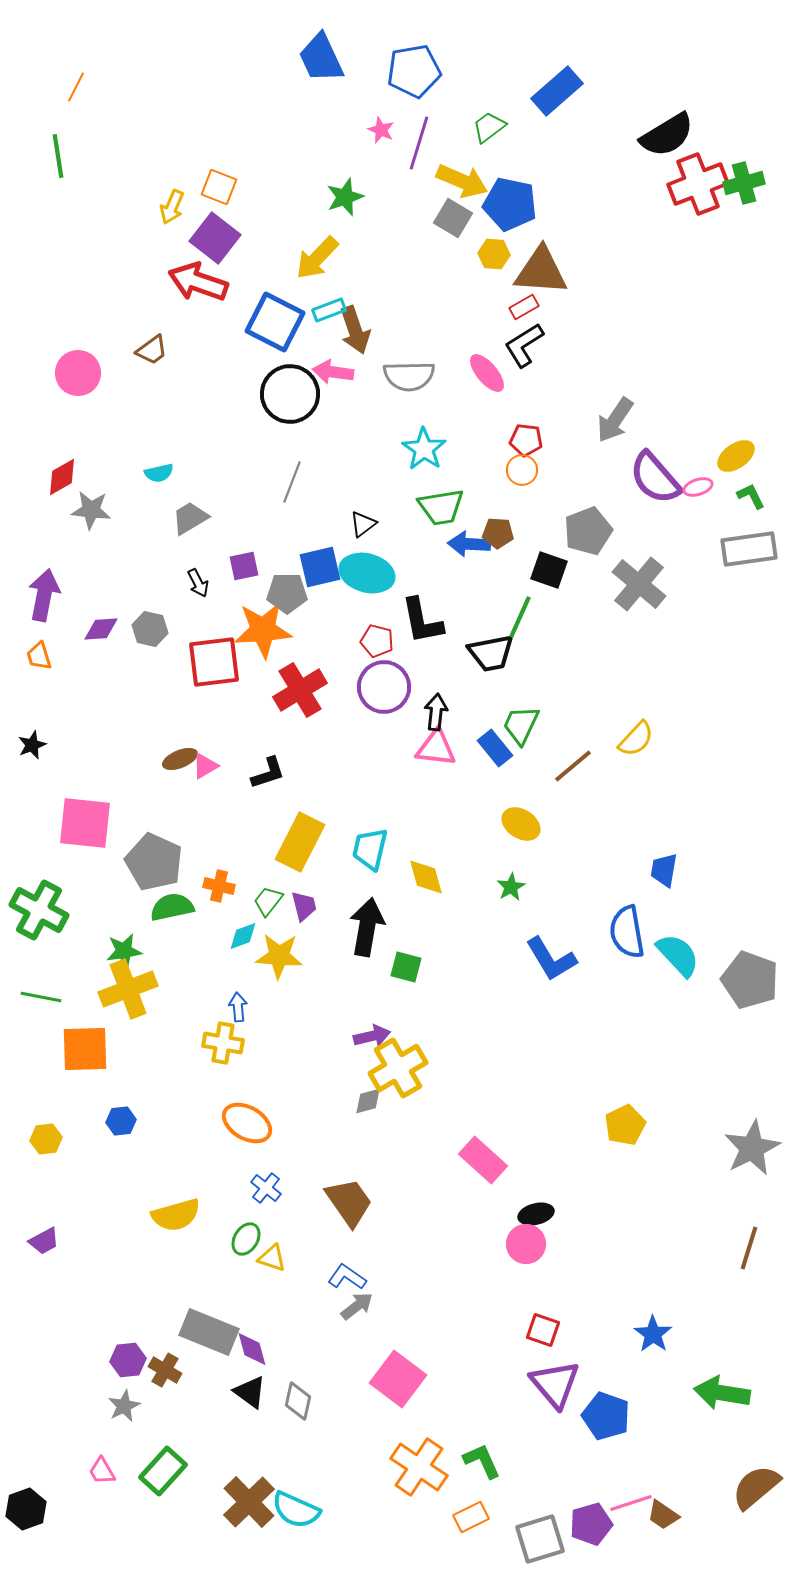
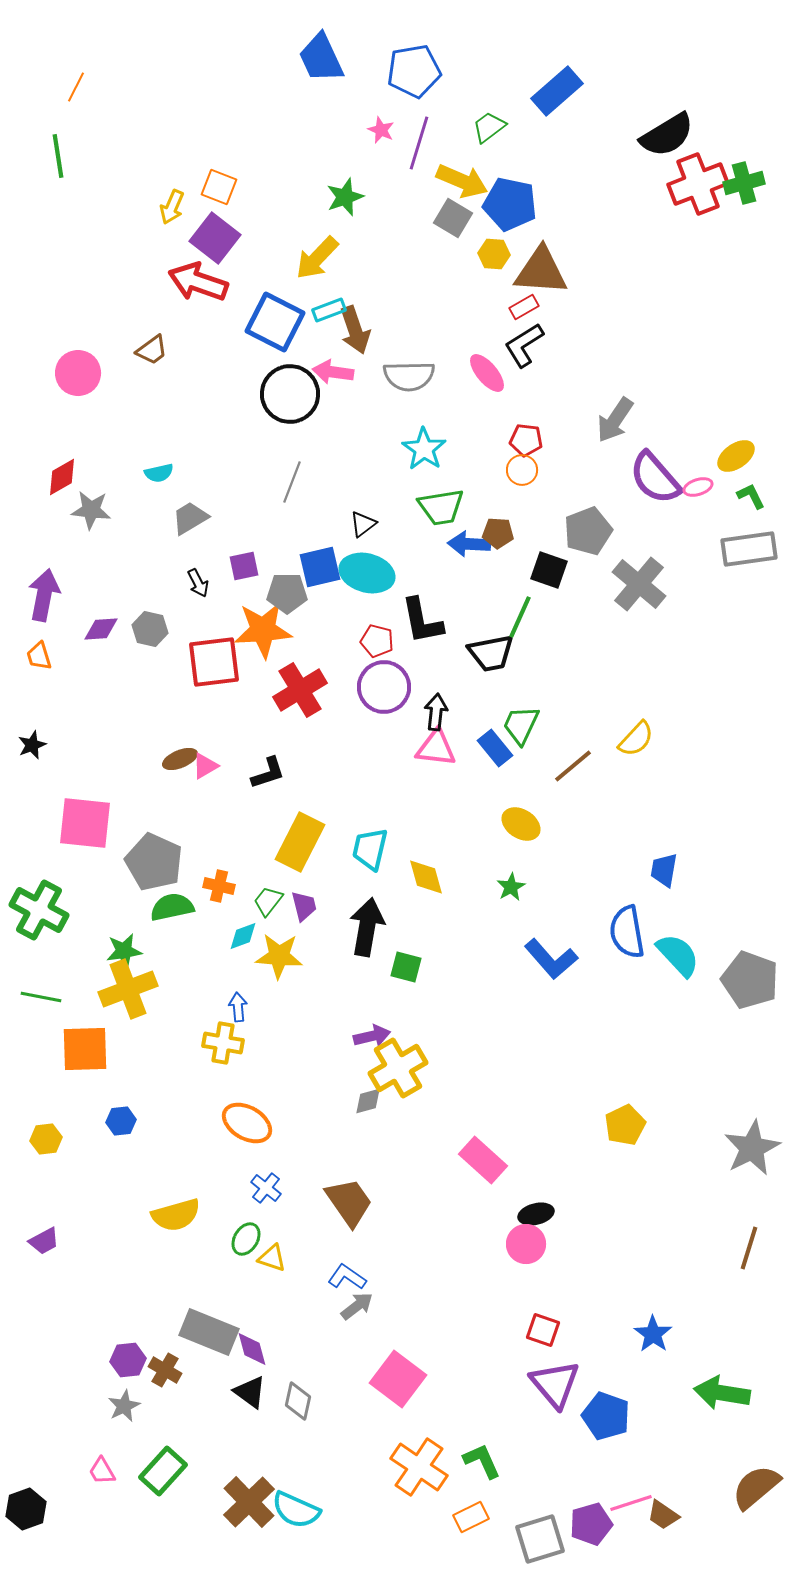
blue L-shape at (551, 959): rotated 10 degrees counterclockwise
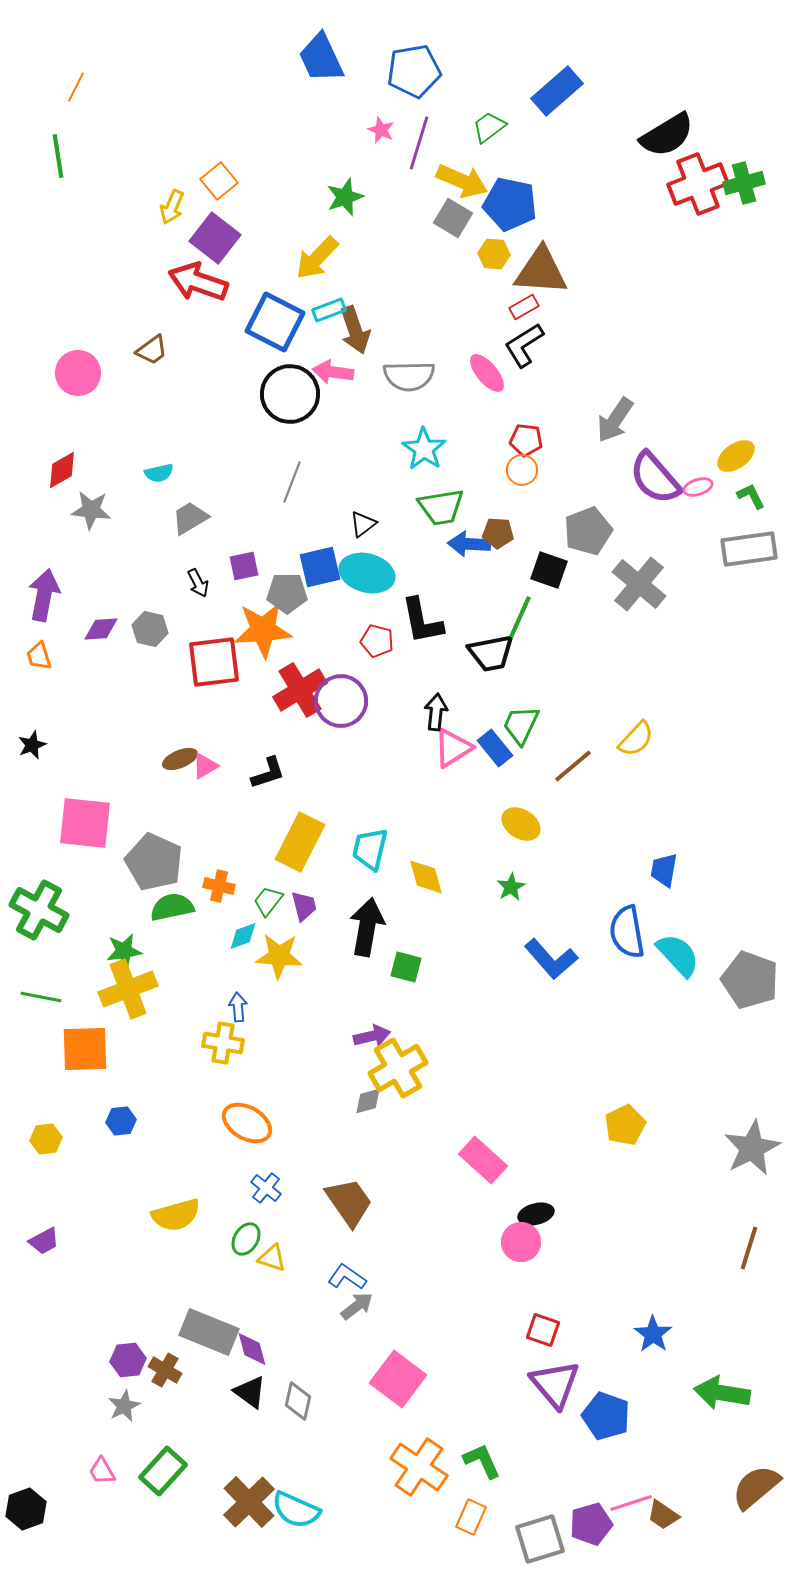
orange square at (219, 187): moved 6 px up; rotated 30 degrees clockwise
red diamond at (62, 477): moved 7 px up
purple circle at (384, 687): moved 43 px left, 14 px down
pink triangle at (436, 748): moved 17 px right; rotated 39 degrees counterclockwise
pink circle at (526, 1244): moved 5 px left, 2 px up
orange rectangle at (471, 1517): rotated 40 degrees counterclockwise
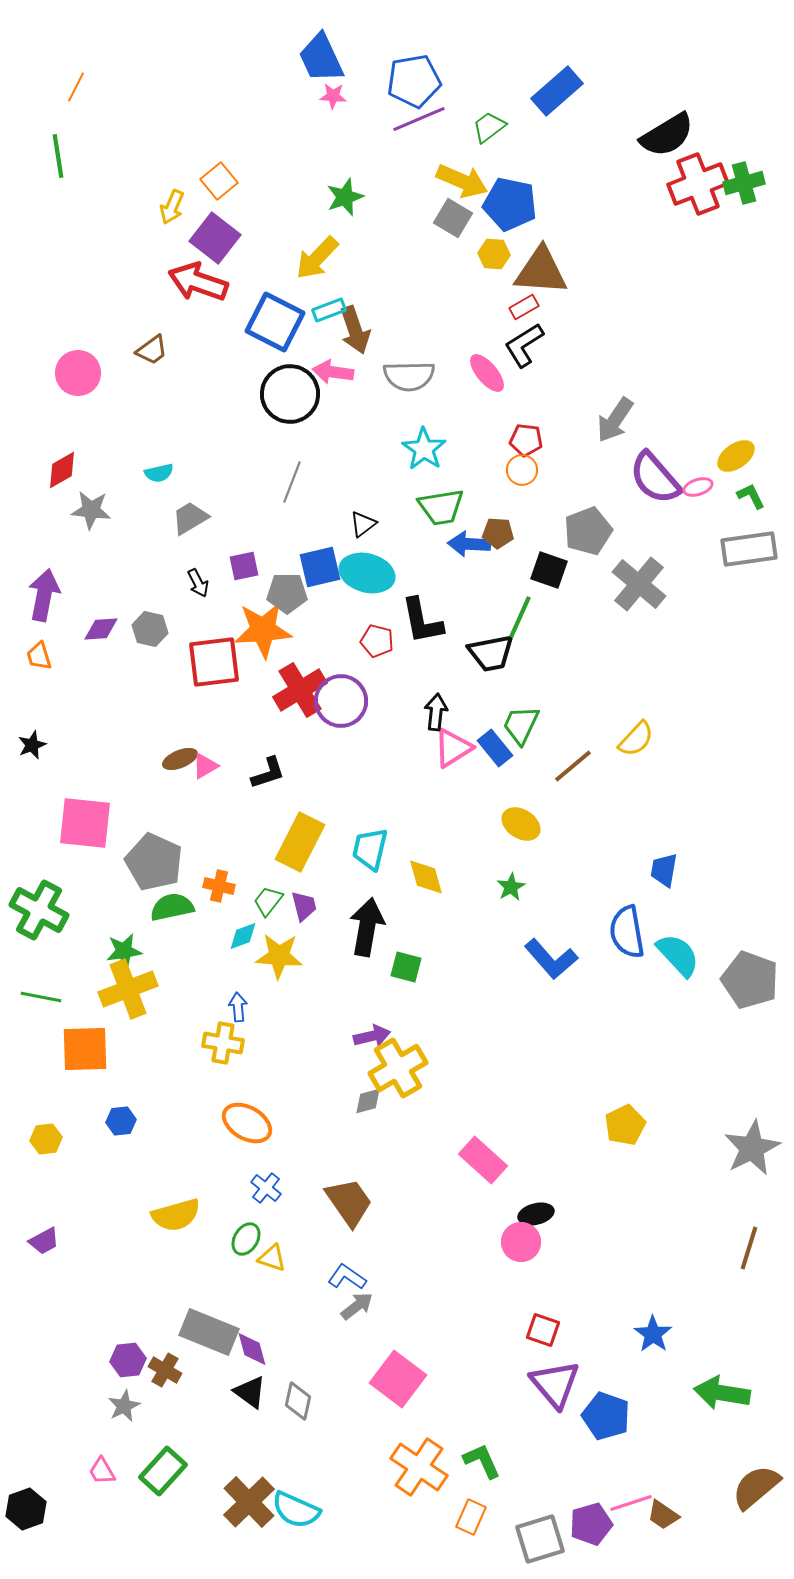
blue pentagon at (414, 71): moved 10 px down
pink star at (381, 130): moved 48 px left, 34 px up; rotated 20 degrees counterclockwise
purple line at (419, 143): moved 24 px up; rotated 50 degrees clockwise
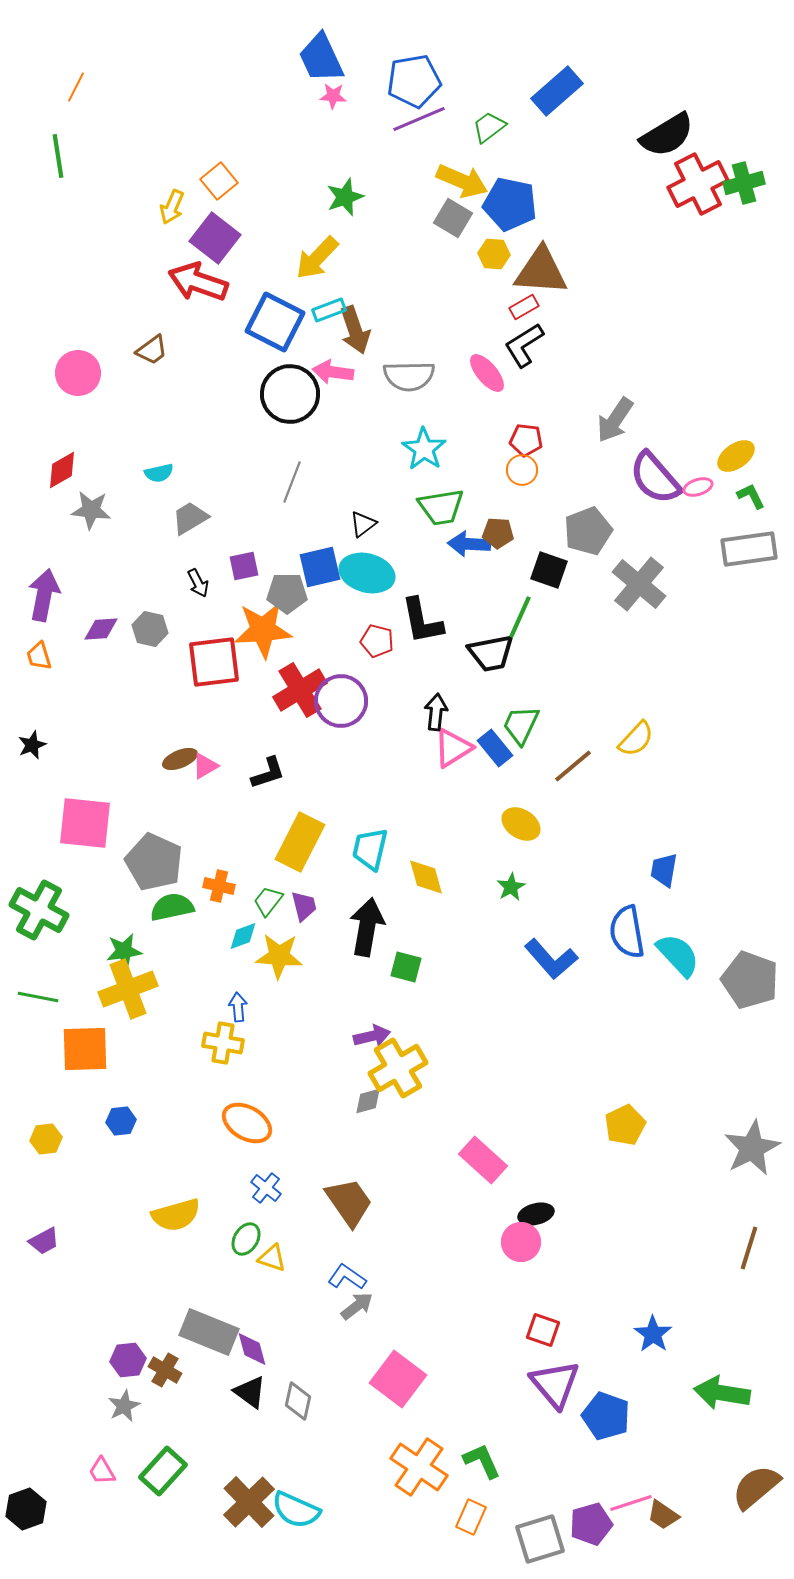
red cross at (698, 184): rotated 6 degrees counterclockwise
green line at (41, 997): moved 3 px left
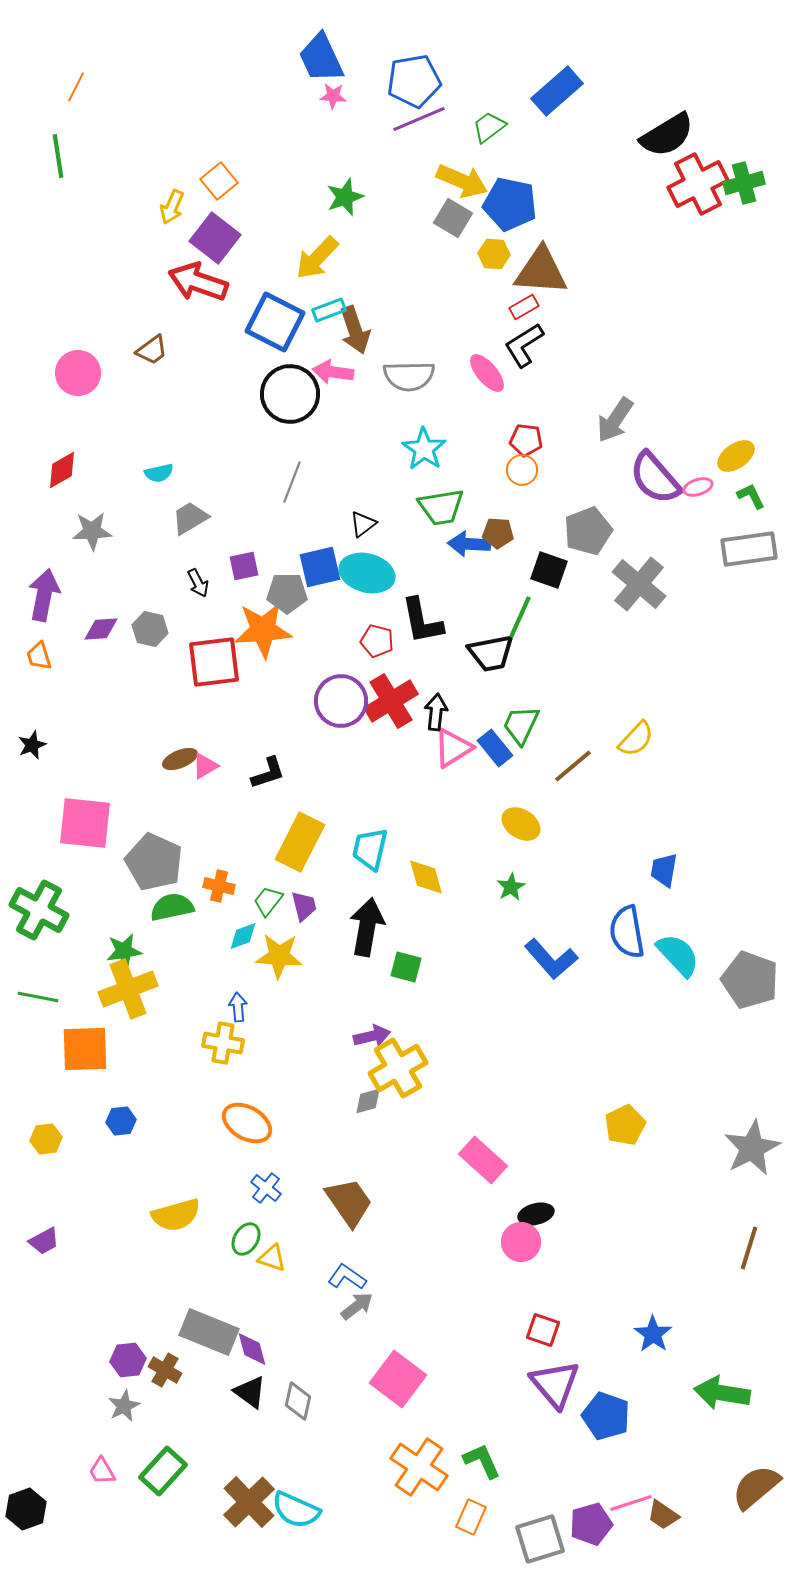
gray star at (91, 510): moved 1 px right, 21 px down; rotated 9 degrees counterclockwise
red cross at (300, 690): moved 91 px right, 11 px down
